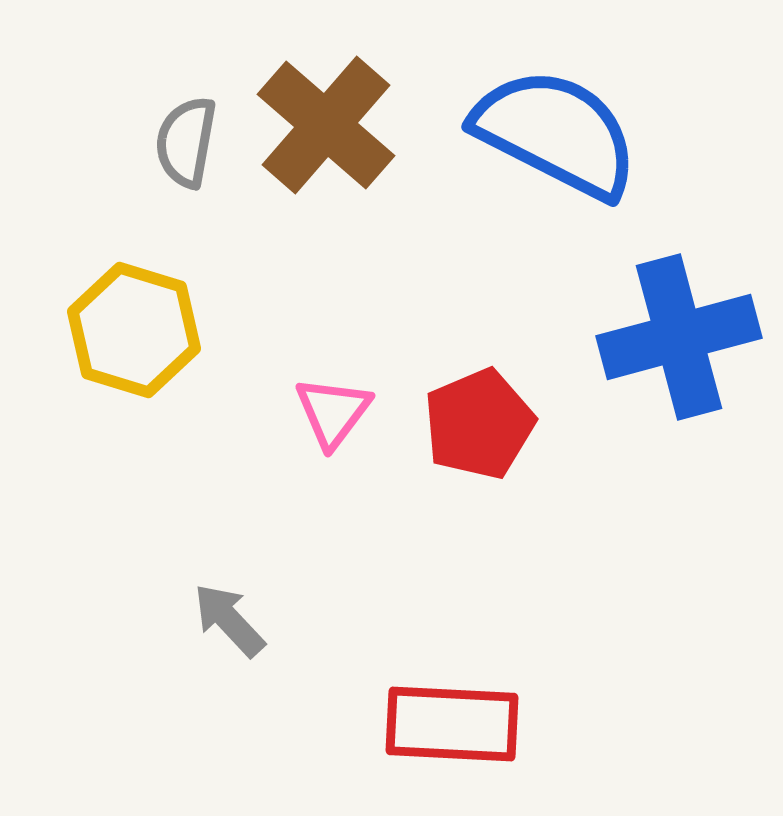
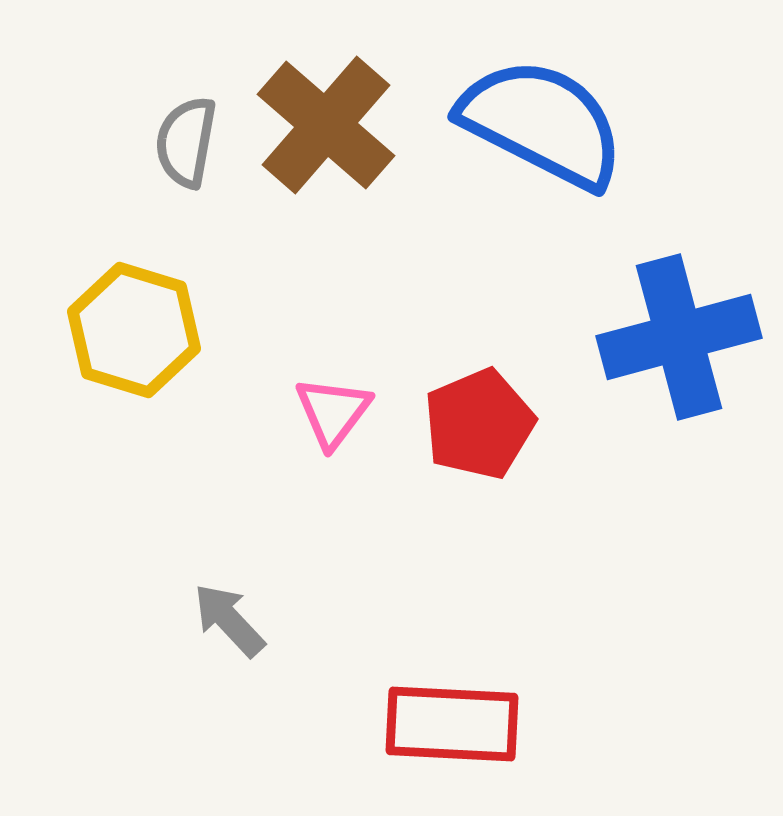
blue semicircle: moved 14 px left, 10 px up
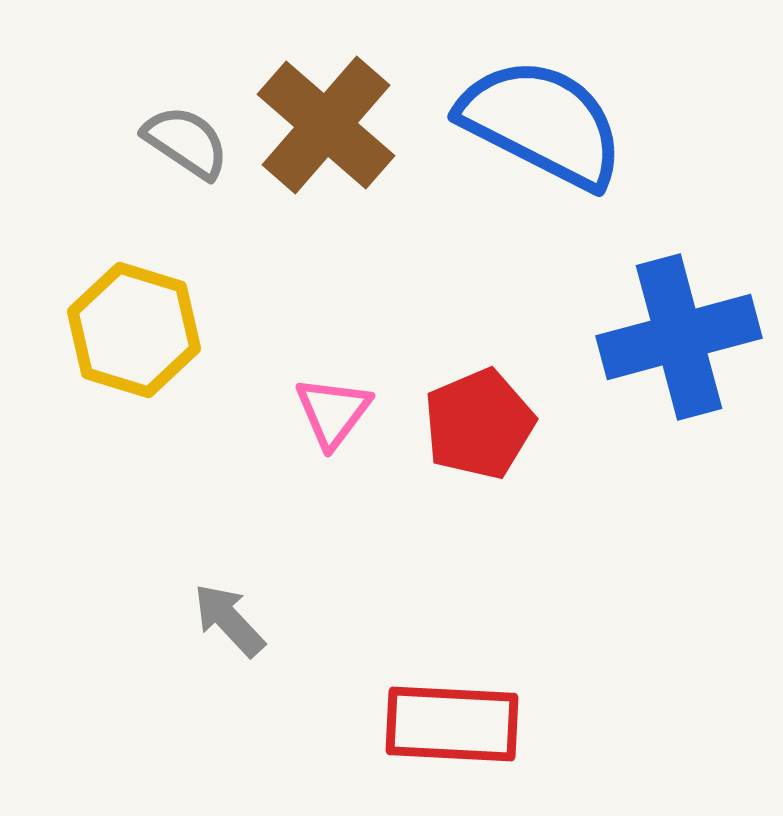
gray semicircle: rotated 114 degrees clockwise
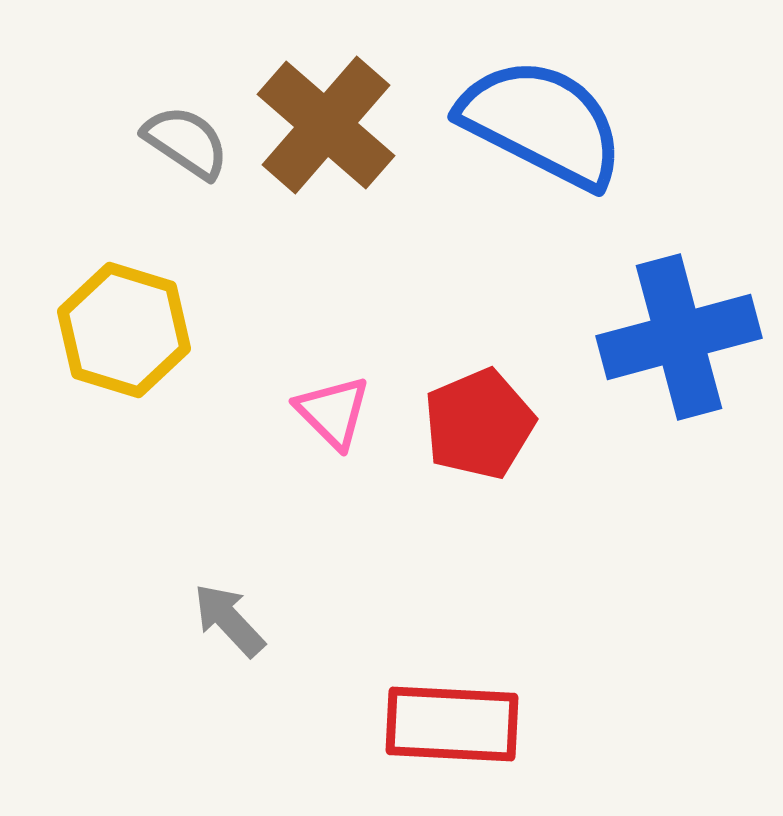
yellow hexagon: moved 10 px left
pink triangle: rotated 22 degrees counterclockwise
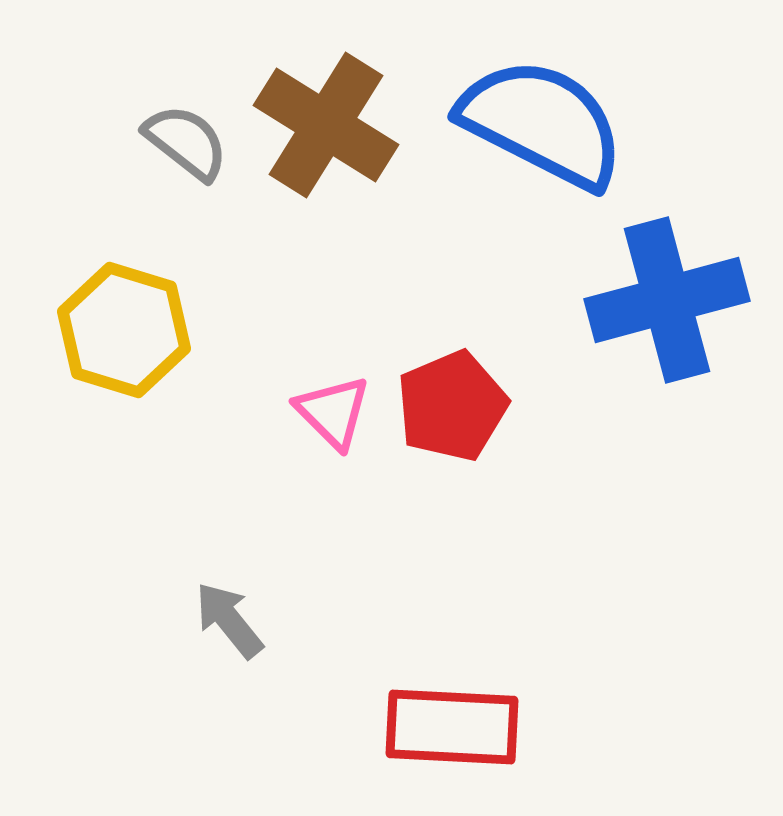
brown cross: rotated 9 degrees counterclockwise
gray semicircle: rotated 4 degrees clockwise
blue cross: moved 12 px left, 37 px up
red pentagon: moved 27 px left, 18 px up
gray arrow: rotated 4 degrees clockwise
red rectangle: moved 3 px down
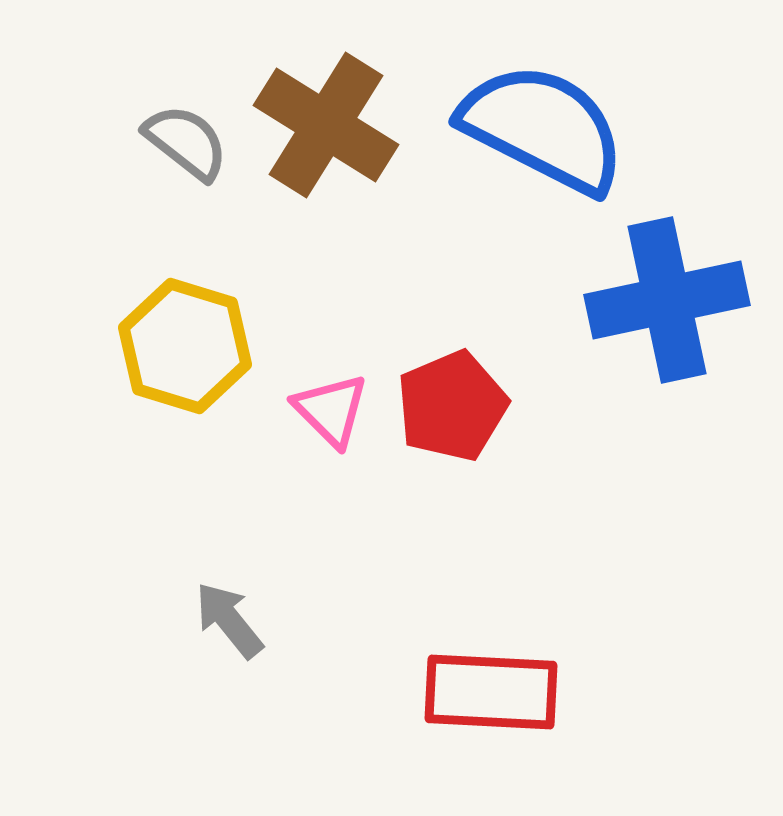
blue semicircle: moved 1 px right, 5 px down
blue cross: rotated 3 degrees clockwise
yellow hexagon: moved 61 px right, 16 px down
pink triangle: moved 2 px left, 2 px up
red rectangle: moved 39 px right, 35 px up
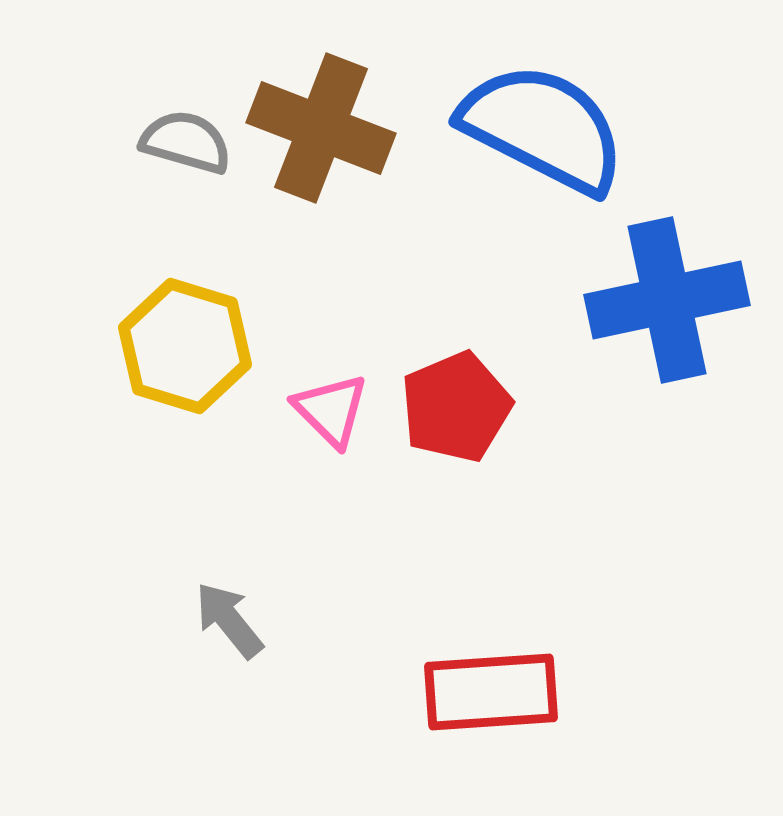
brown cross: moved 5 px left, 3 px down; rotated 11 degrees counterclockwise
gray semicircle: rotated 22 degrees counterclockwise
red pentagon: moved 4 px right, 1 px down
red rectangle: rotated 7 degrees counterclockwise
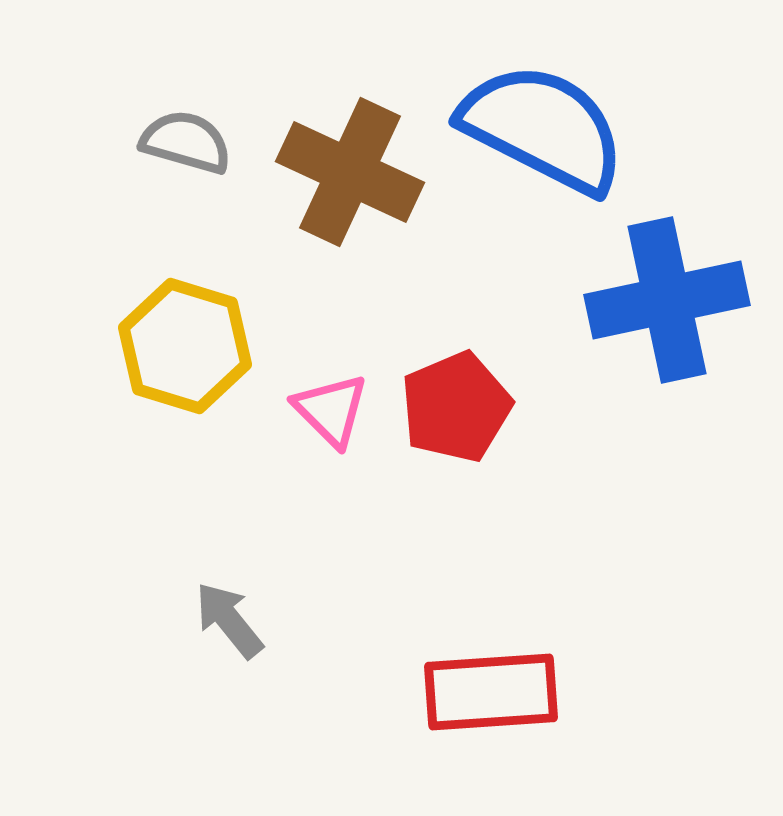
brown cross: moved 29 px right, 44 px down; rotated 4 degrees clockwise
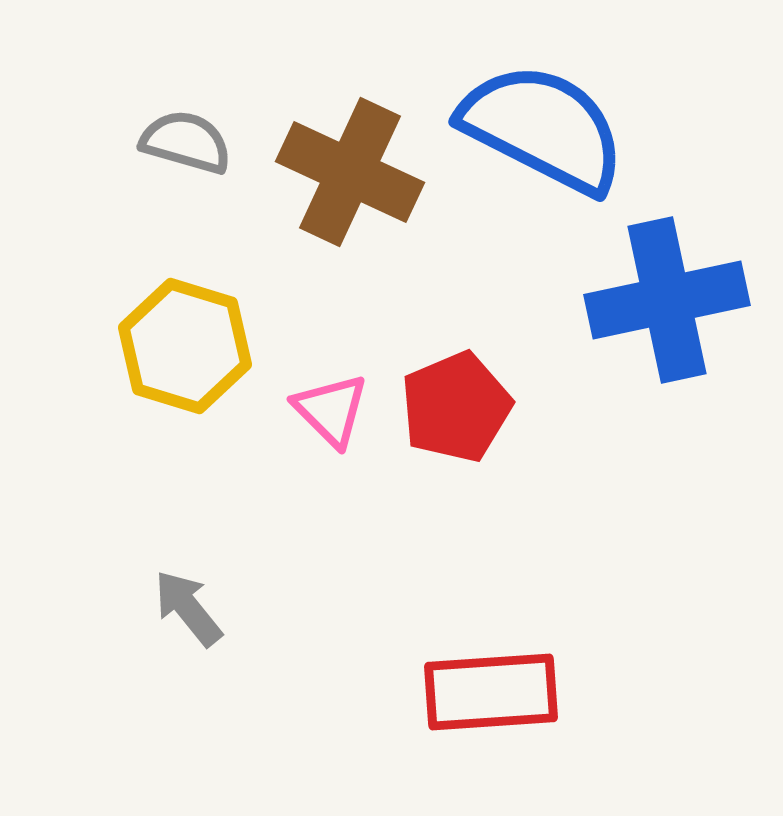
gray arrow: moved 41 px left, 12 px up
